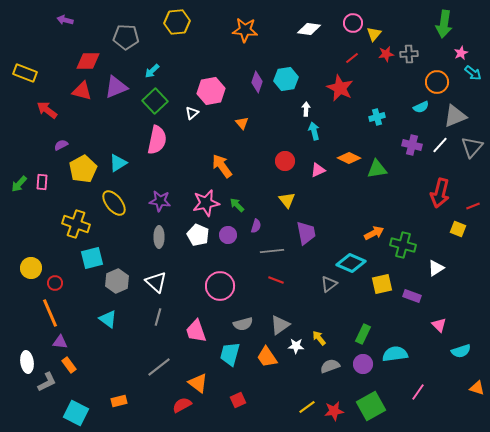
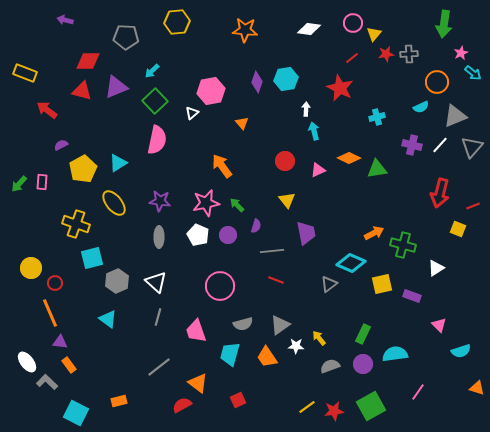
white ellipse at (27, 362): rotated 30 degrees counterclockwise
gray L-shape at (47, 382): rotated 110 degrees counterclockwise
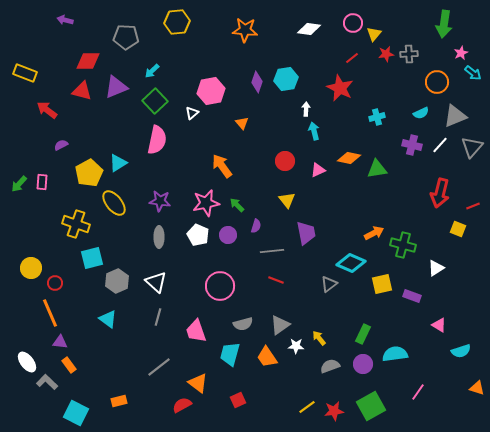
cyan semicircle at (421, 107): moved 6 px down
orange diamond at (349, 158): rotated 15 degrees counterclockwise
yellow pentagon at (83, 169): moved 6 px right, 4 px down
pink triangle at (439, 325): rotated 14 degrees counterclockwise
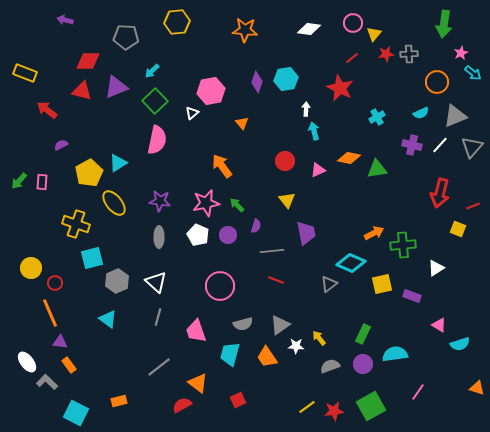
cyan cross at (377, 117): rotated 14 degrees counterclockwise
green arrow at (19, 184): moved 3 px up
green cross at (403, 245): rotated 20 degrees counterclockwise
cyan semicircle at (461, 351): moved 1 px left, 7 px up
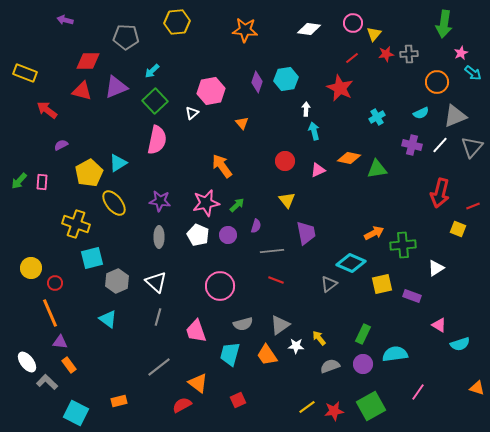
green arrow at (237, 205): rotated 91 degrees clockwise
orange trapezoid at (267, 357): moved 2 px up
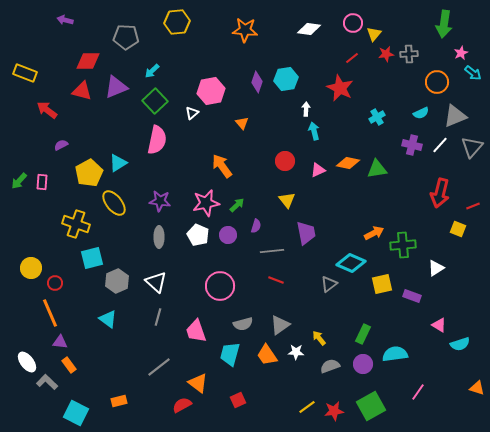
orange diamond at (349, 158): moved 1 px left, 5 px down
white star at (296, 346): moved 6 px down
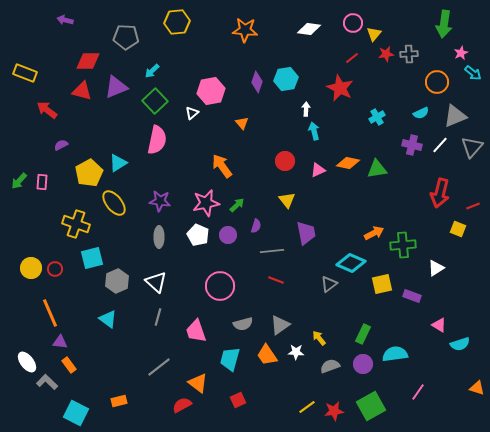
red circle at (55, 283): moved 14 px up
cyan trapezoid at (230, 354): moved 5 px down
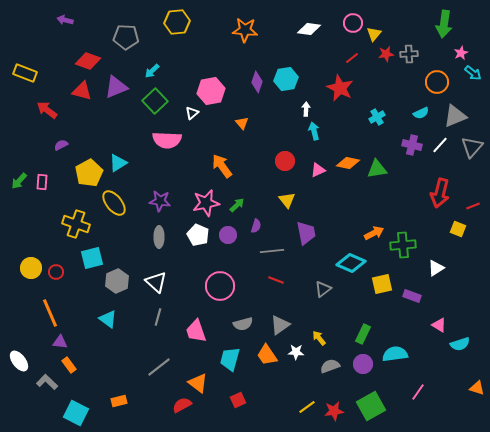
red diamond at (88, 61): rotated 20 degrees clockwise
pink semicircle at (157, 140): moved 10 px right; rotated 80 degrees clockwise
red circle at (55, 269): moved 1 px right, 3 px down
gray triangle at (329, 284): moved 6 px left, 5 px down
white ellipse at (27, 362): moved 8 px left, 1 px up
